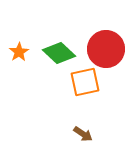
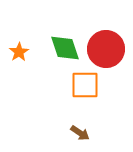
green diamond: moved 6 px right, 5 px up; rotated 28 degrees clockwise
orange square: moved 3 px down; rotated 12 degrees clockwise
brown arrow: moved 3 px left, 1 px up
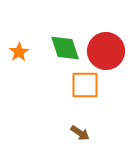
red circle: moved 2 px down
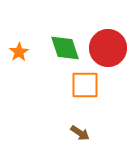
red circle: moved 2 px right, 3 px up
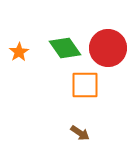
green diamond: rotated 16 degrees counterclockwise
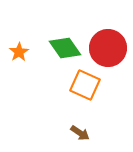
orange square: rotated 24 degrees clockwise
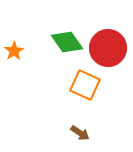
green diamond: moved 2 px right, 6 px up
orange star: moved 5 px left, 1 px up
